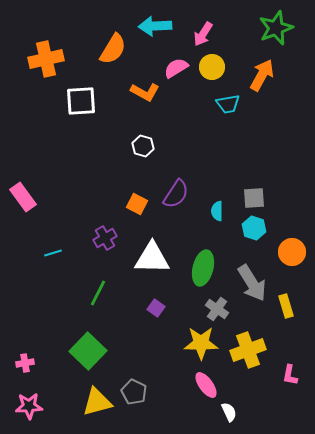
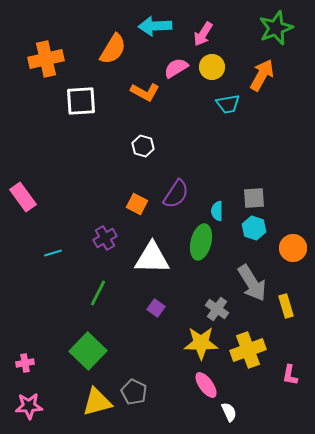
orange circle: moved 1 px right, 4 px up
green ellipse: moved 2 px left, 26 px up
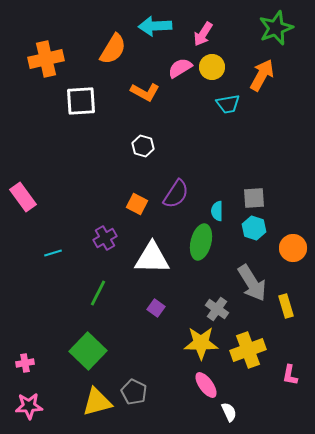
pink semicircle: moved 4 px right
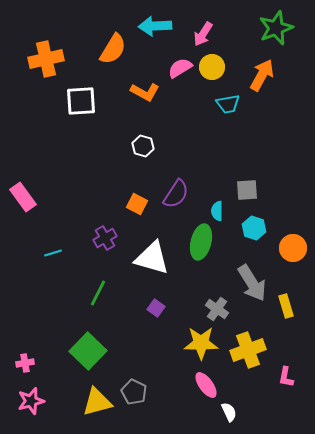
gray square: moved 7 px left, 8 px up
white triangle: rotated 15 degrees clockwise
pink L-shape: moved 4 px left, 2 px down
pink star: moved 2 px right, 5 px up; rotated 12 degrees counterclockwise
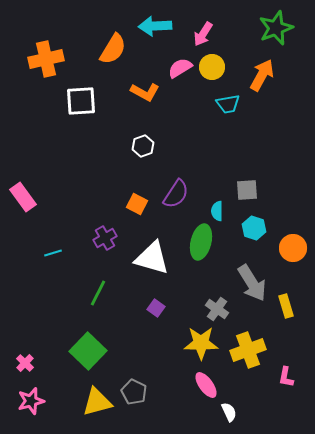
white hexagon: rotated 25 degrees clockwise
pink cross: rotated 36 degrees counterclockwise
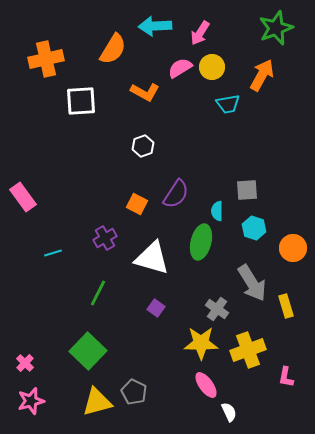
pink arrow: moved 3 px left, 1 px up
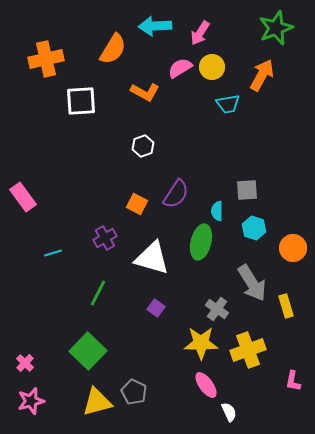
pink L-shape: moved 7 px right, 4 px down
